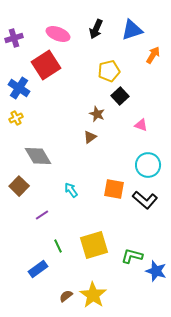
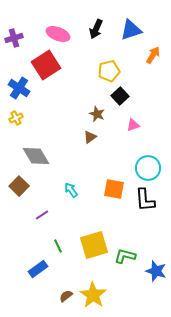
blue triangle: moved 1 px left
pink triangle: moved 8 px left; rotated 40 degrees counterclockwise
gray diamond: moved 2 px left
cyan circle: moved 3 px down
black L-shape: rotated 45 degrees clockwise
green L-shape: moved 7 px left
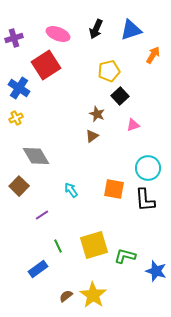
brown triangle: moved 2 px right, 1 px up
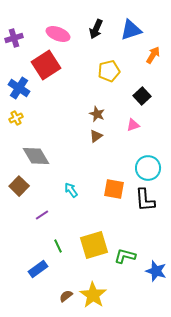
black square: moved 22 px right
brown triangle: moved 4 px right
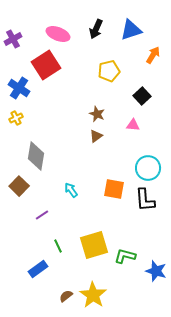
purple cross: moved 1 px left, 1 px down; rotated 12 degrees counterclockwise
pink triangle: rotated 24 degrees clockwise
gray diamond: rotated 40 degrees clockwise
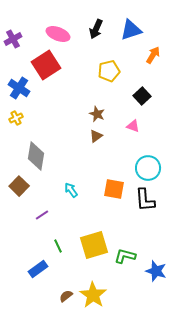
pink triangle: moved 1 px down; rotated 16 degrees clockwise
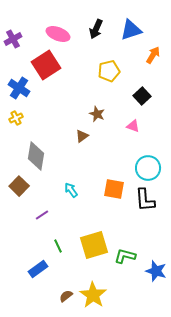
brown triangle: moved 14 px left
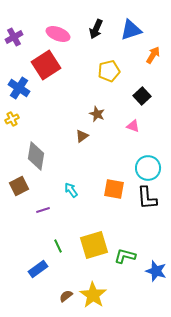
purple cross: moved 1 px right, 2 px up
yellow cross: moved 4 px left, 1 px down
brown square: rotated 18 degrees clockwise
black L-shape: moved 2 px right, 2 px up
purple line: moved 1 px right, 5 px up; rotated 16 degrees clockwise
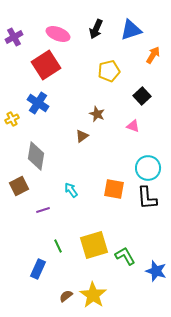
blue cross: moved 19 px right, 15 px down
green L-shape: rotated 45 degrees clockwise
blue rectangle: rotated 30 degrees counterclockwise
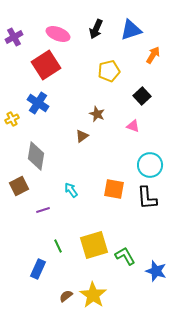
cyan circle: moved 2 px right, 3 px up
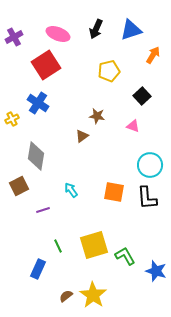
brown star: moved 2 px down; rotated 14 degrees counterclockwise
orange square: moved 3 px down
